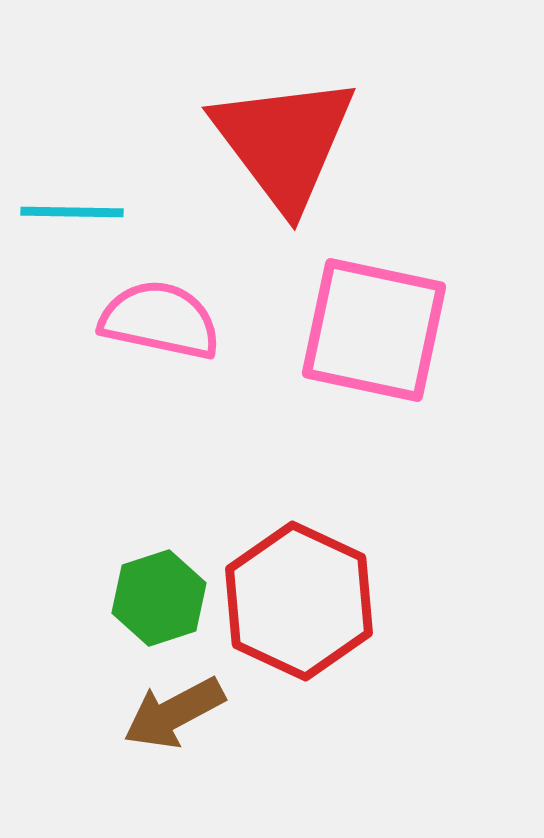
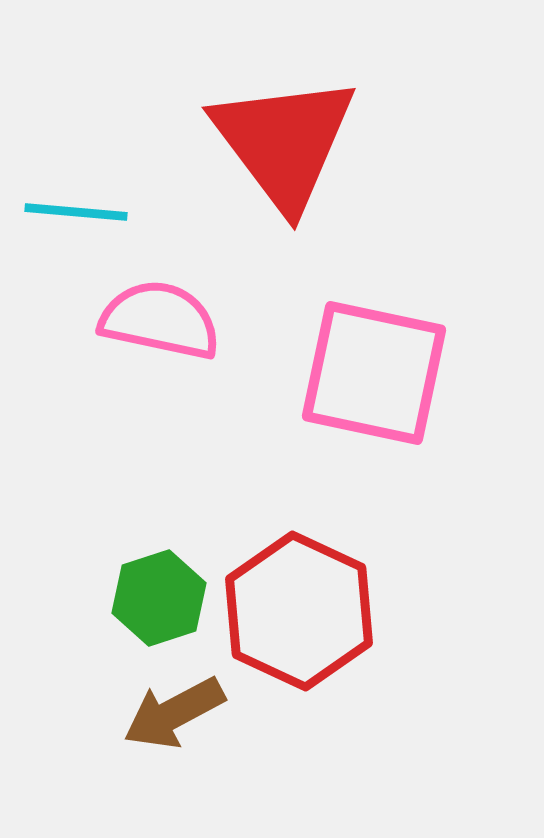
cyan line: moved 4 px right; rotated 4 degrees clockwise
pink square: moved 43 px down
red hexagon: moved 10 px down
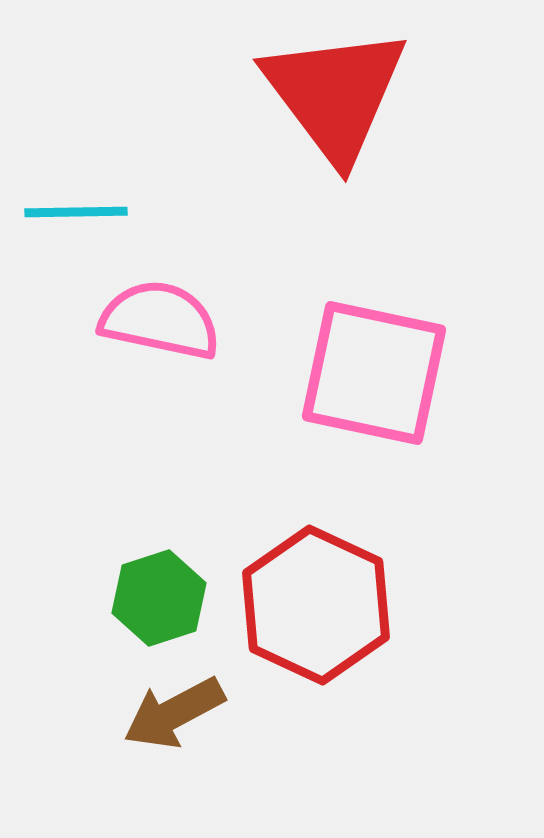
red triangle: moved 51 px right, 48 px up
cyan line: rotated 6 degrees counterclockwise
red hexagon: moved 17 px right, 6 px up
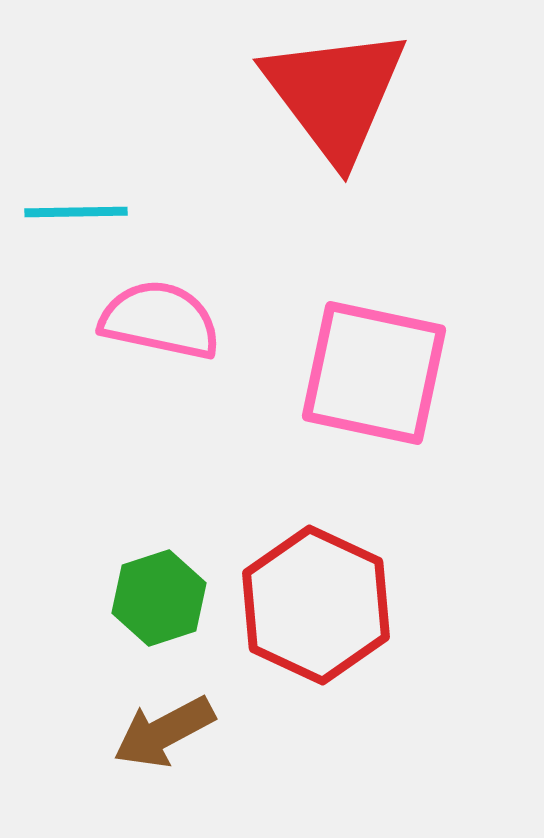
brown arrow: moved 10 px left, 19 px down
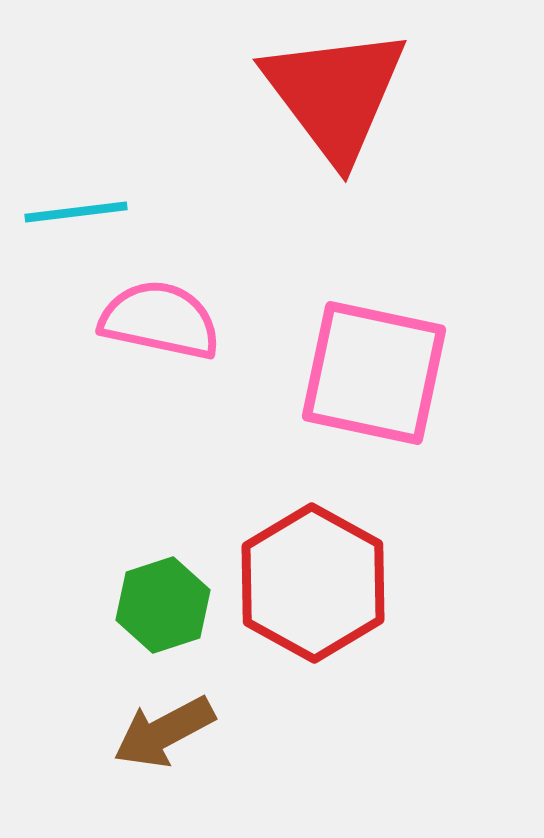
cyan line: rotated 6 degrees counterclockwise
green hexagon: moved 4 px right, 7 px down
red hexagon: moved 3 px left, 22 px up; rotated 4 degrees clockwise
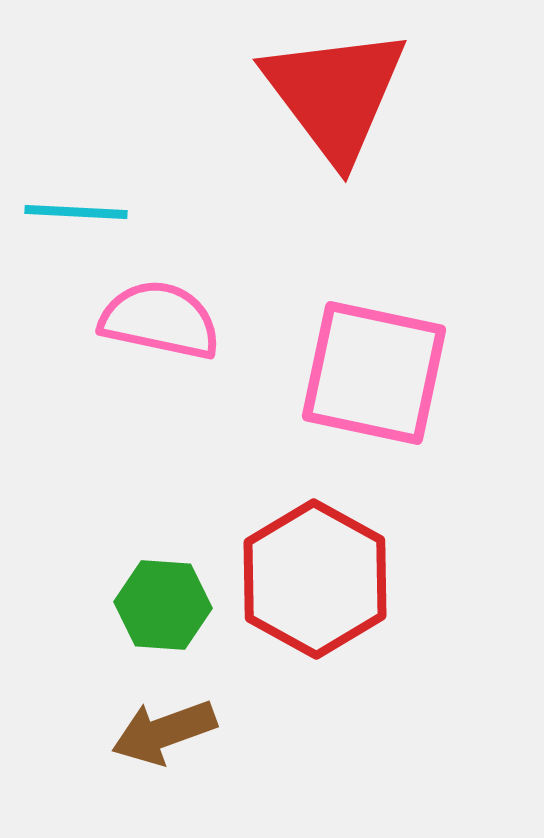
cyan line: rotated 10 degrees clockwise
red hexagon: moved 2 px right, 4 px up
green hexagon: rotated 22 degrees clockwise
brown arrow: rotated 8 degrees clockwise
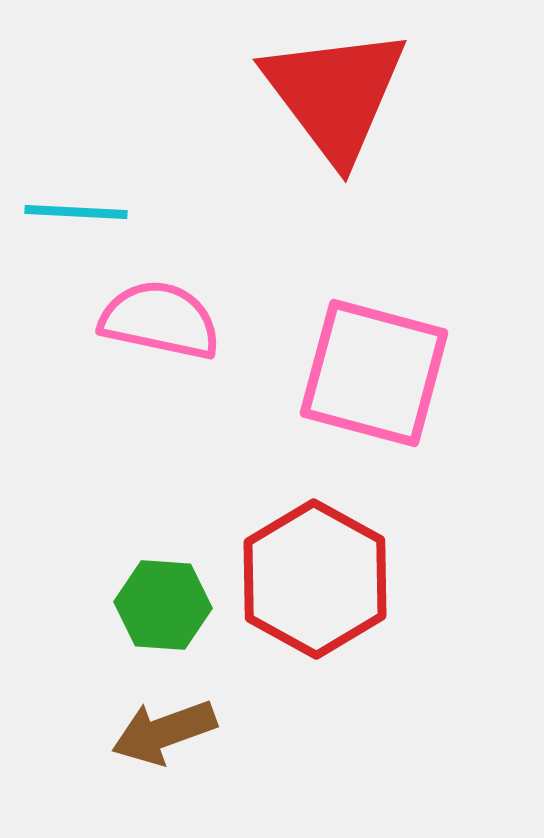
pink square: rotated 3 degrees clockwise
